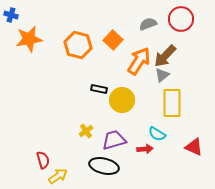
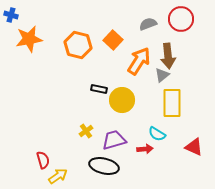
brown arrow: moved 3 px right; rotated 50 degrees counterclockwise
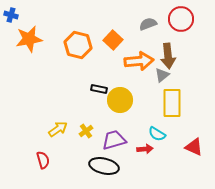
orange arrow: rotated 52 degrees clockwise
yellow circle: moved 2 px left
yellow arrow: moved 47 px up
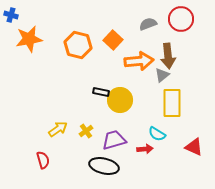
black rectangle: moved 2 px right, 3 px down
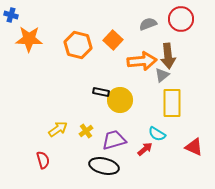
orange star: rotated 12 degrees clockwise
orange arrow: moved 3 px right
red arrow: rotated 35 degrees counterclockwise
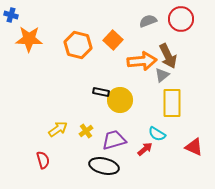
gray semicircle: moved 3 px up
brown arrow: rotated 20 degrees counterclockwise
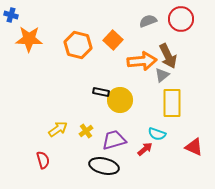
cyan semicircle: rotated 12 degrees counterclockwise
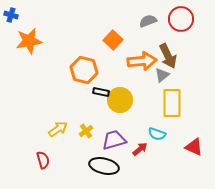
orange star: moved 2 px down; rotated 12 degrees counterclockwise
orange hexagon: moved 6 px right, 25 px down
red arrow: moved 5 px left
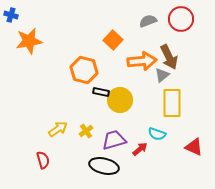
brown arrow: moved 1 px right, 1 px down
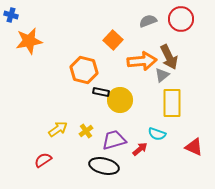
red semicircle: rotated 108 degrees counterclockwise
